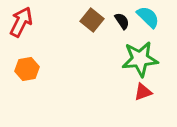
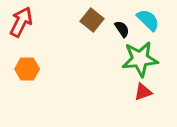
cyan semicircle: moved 3 px down
black semicircle: moved 8 px down
orange hexagon: rotated 10 degrees clockwise
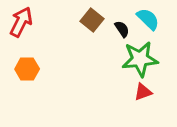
cyan semicircle: moved 1 px up
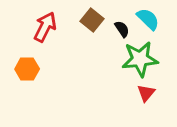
red arrow: moved 24 px right, 5 px down
red triangle: moved 3 px right, 1 px down; rotated 30 degrees counterclockwise
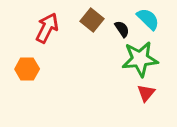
red arrow: moved 2 px right, 1 px down
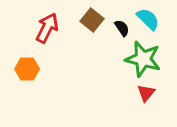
black semicircle: moved 1 px up
green star: moved 3 px right; rotated 21 degrees clockwise
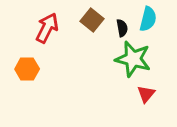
cyan semicircle: rotated 60 degrees clockwise
black semicircle: rotated 24 degrees clockwise
green star: moved 10 px left
red triangle: moved 1 px down
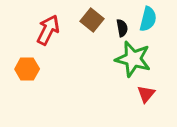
red arrow: moved 1 px right, 2 px down
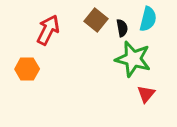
brown square: moved 4 px right
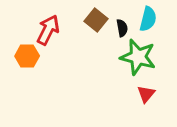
green star: moved 5 px right, 2 px up
orange hexagon: moved 13 px up
